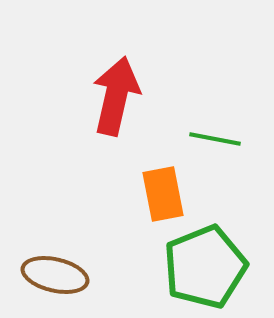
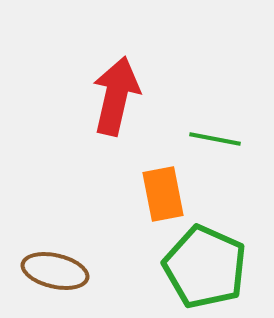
green pentagon: rotated 26 degrees counterclockwise
brown ellipse: moved 4 px up
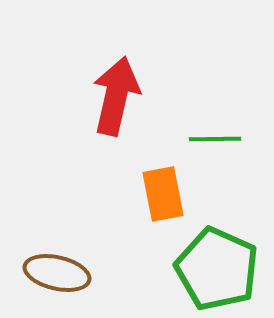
green line: rotated 12 degrees counterclockwise
green pentagon: moved 12 px right, 2 px down
brown ellipse: moved 2 px right, 2 px down
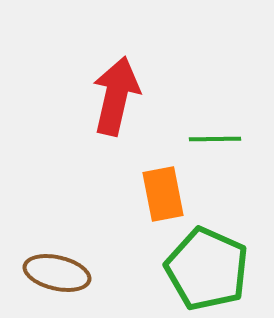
green pentagon: moved 10 px left
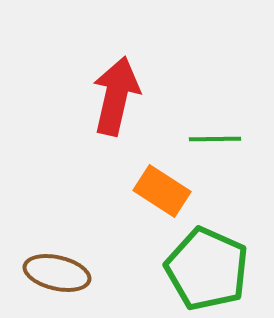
orange rectangle: moved 1 px left, 3 px up; rotated 46 degrees counterclockwise
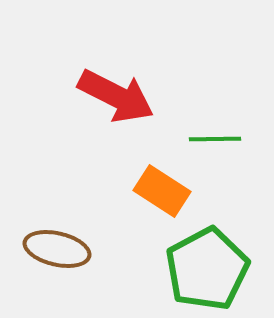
red arrow: rotated 104 degrees clockwise
green pentagon: rotated 20 degrees clockwise
brown ellipse: moved 24 px up
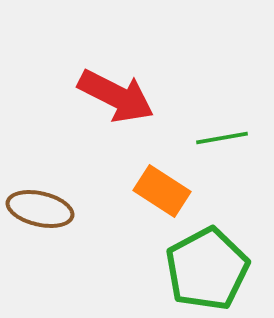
green line: moved 7 px right, 1 px up; rotated 9 degrees counterclockwise
brown ellipse: moved 17 px left, 40 px up
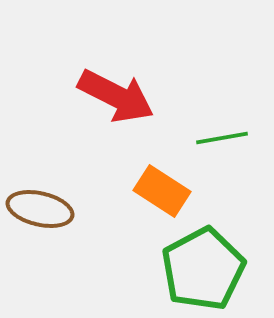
green pentagon: moved 4 px left
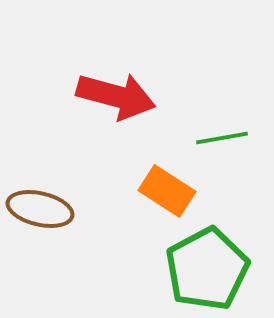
red arrow: rotated 12 degrees counterclockwise
orange rectangle: moved 5 px right
green pentagon: moved 4 px right
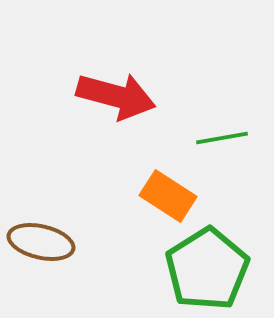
orange rectangle: moved 1 px right, 5 px down
brown ellipse: moved 1 px right, 33 px down
green pentagon: rotated 4 degrees counterclockwise
